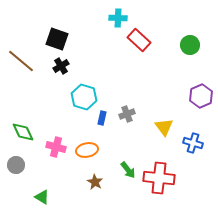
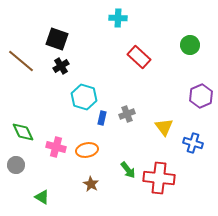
red rectangle: moved 17 px down
brown star: moved 4 px left, 2 px down
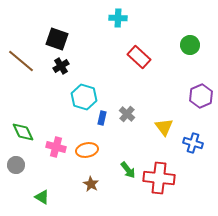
gray cross: rotated 28 degrees counterclockwise
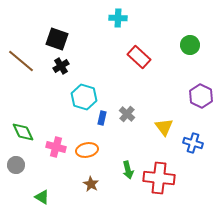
purple hexagon: rotated 10 degrees counterclockwise
green arrow: rotated 24 degrees clockwise
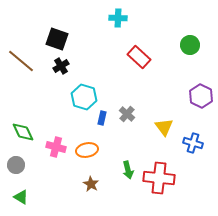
green triangle: moved 21 px left
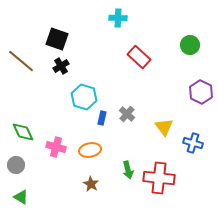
purple hexagon: moved 4 px up
orange ellipse: moved 3 px right
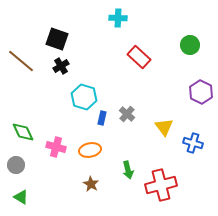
red cross: moved 2 px right, 7 px down; rotated 20 degrees counterclockwise
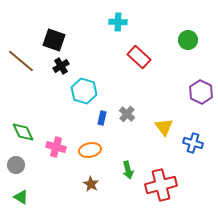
cyan cross: moved 4 px down
black square: moved 3 px left, 1 px down
green circle: moved 2 px left, 5 px up
cyan hexagon: moved 6 px up
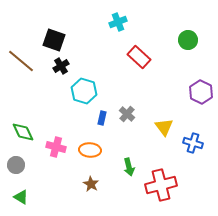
cyan cross: rotated 24 degrees counterclockwise
orange ellipse: rotated 15 degrees clockwise
green arrow: moved 1 px right, 3 px up
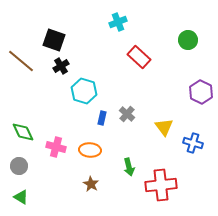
gray circle: moved 3 px right, 1 px down
red cross: rotated 8 degrees clockwise
